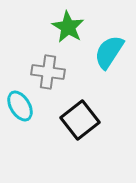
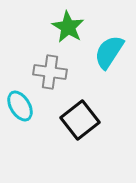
gray cross: moved 2 px right
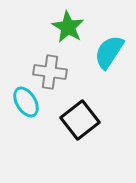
cyan ellipse: moved 6 px right, 4 px up
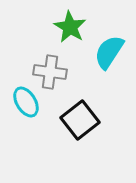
green star: moved 2 px right
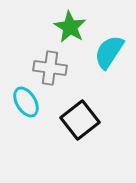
gray cross: moved 4 px up
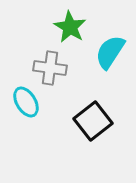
cyan semicircle: moved 1 px right
black square: moved 13 px right, 1 px down
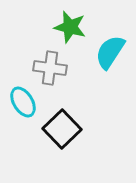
green star: rotated 16 degrees counterclockwise
cyan ellipse: moved 3 px left
black square: moved 31 px left, 8 px down; rotated 6 degrees counterclockwise
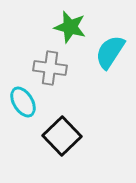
black square: moved 7 px down
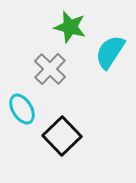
gray cross: moved 1 px down; rotated 36 degrees clockwise
cyan ellipse: moved 1 px left, 7 px down
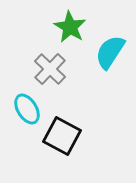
green star: rotated 16 degrees clockwise
cyan ellipse: moved 5 px right
black square: rotated 18 degrees counterclockwise
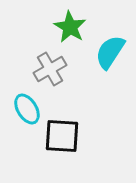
gray cross: rotated 16 degrees clockwise
black square: rotated 24 degrees counterclockwise
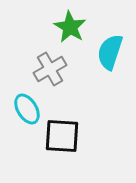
cyan semicircle: rotated 15 degrees counterclockwise
